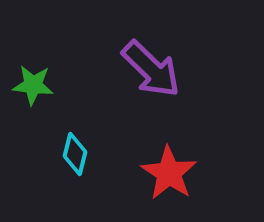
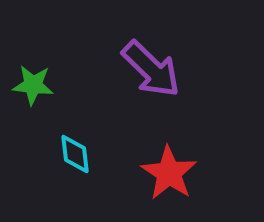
cyan diamond: rotated 21 degrees counterclockwise
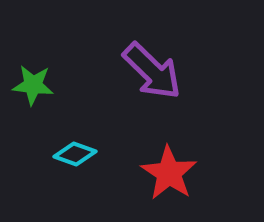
purple arrow: moved 1 px right, 2 px down
cyan diamond: rotated 63 degrees counterclockwise
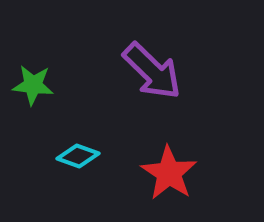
cyan diamond: moved 3 px right, 2 px down
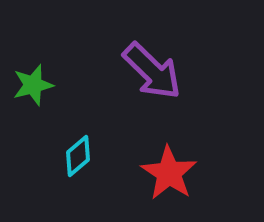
green star: rotated 21 degrees counterclockwise
cyan diamond: rotated 60 degrees counterclockwise
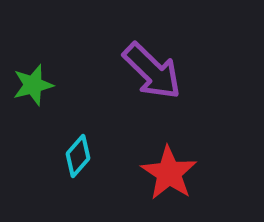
cyan diamond: rotated 9 degrees counterclockwise
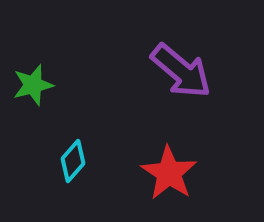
purple arrow: moved 29 px right; rotated 4 degrees counterclockwise
cyan diamond: moved 5 px left, 5 px down
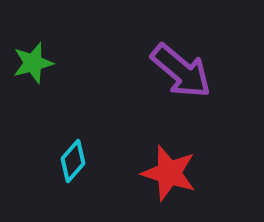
green star: moved 22 px up
red star: rotated 16 degrees counterclockwise
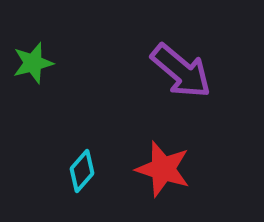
cyan diamond: moved 9 px right, 10 px down
red star: moved 6 px left, 4 px up
